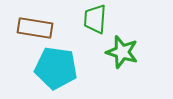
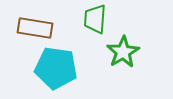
green star: moved 1 px right; rotated 24 degrees clockwise
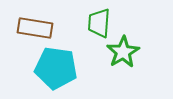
green trapezoid: moved 4 px right, 4 px down
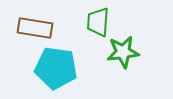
green trapezoid: moved 1 px left, 1 px up
green star: rotated 24 degrees clockwise
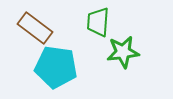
brown rectangle: rotated 28 degrees clockwise
cyan pentagon: moved 1 px up
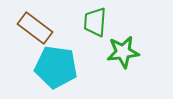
green trapezoid: moved 3 px left
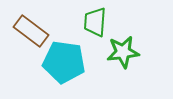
brown rectangle: moved 4 px left, 3 px down
cyan pentagon: moved 8 px right, 5 px up
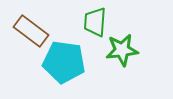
green star: moved 1 px left, 2 px up
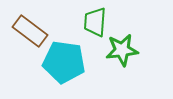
brown rectangle: moved 1 px left
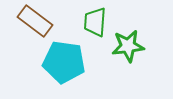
brown rectangle: moved 5 px right, 10 px up
green star: moved 6 px right, 4 px up
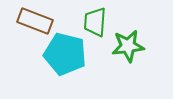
brown rectangle: rotated 16 degrees counterclockwise
cyan pentagon: moved 1 px right, 8 px up; rotated 6 degrees clockwise
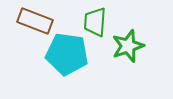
green star: rotated 12 degrees counterclockwise
cyan pentagon: moved 2 px right; rotated 6 degrees counterclockwise
